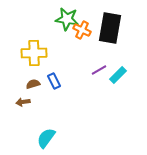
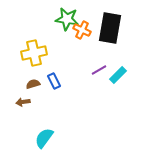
yellow cross: rotated 10 degrees counterclockwise
cyan semicircle: moved 2 px left
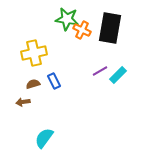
purple line: moved 1 px right, 1 px down
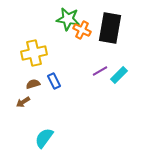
green star: moved 1 px right
cyan rectangle: moved 1 px right
brown arrow: rotated 24 degrees counterclockwise
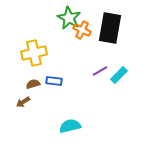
green star: moved 1 px right, 1 px up; rotated 20 degrees clockwise
blue rectangle: rotated 56 degrees counterclockwise
cyan semicircle: moved 26 px right, 12 px up; rotated 40 degrees clockwise
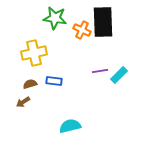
green star: moved 14 px left; rotated 20 degrees counterclockwise
black rectangle: moved 7 px left, 6 px up; rotated 12 degrees counterclockwise
purple line: rotated 21 degrees clockwise
brown semicircle: moved 3 px left
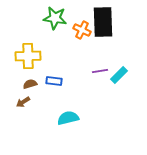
yellow cross: moved 6 px left, 3 px down; rotated 10 degrees clockwise
cyan semicircle: moved 2 px left, 8 px up
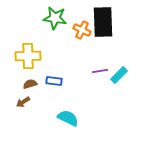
cyan semicircle: rotated 40 degrees clockwise
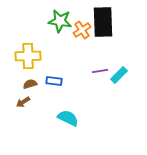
green star: moved 5 px right, 3 px down
orange cross: rotated 30 degrees clockwise
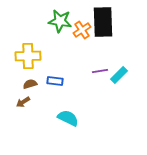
blue rectangle: moved 1 px right
